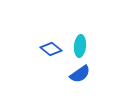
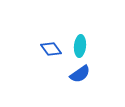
blue diamond: rotated 15 degrees clockwise
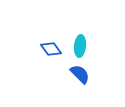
blue semicircle: rotated 100 degrees counterclockwise
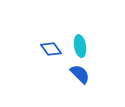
cyan ellipse: rotated 15 degrees counterclockwise
